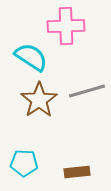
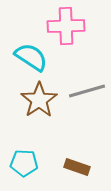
brown rectangle: moved 5 px up; rotated 25 degrees clockwise
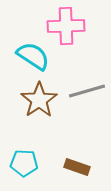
cyan semicircle: moved 2 px right, 1 px up
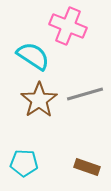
pink cross: moved 2 px right; rotated 24 degrees clockwise
gray line: moved 2 px left, 3 px down
brown rectangle: moved 10 px right
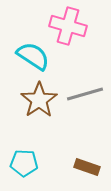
pink cross: rotated 6 degrees counterclockwise
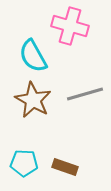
pink cross: moved 2 px right
cyan semicircle: rotated 152 degrees counterclockwise
brown star: moved 6 px left; rotated 9 degrees counterclockwise
brown rectangle: moved 22 px left
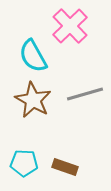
pink cross: rotated 30 degrees clockwise
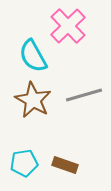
pink cross: moved 2 px left
gray line: moved 1 px left, 1 px down
cyan pentagon: rotated 12 degrees counterclockwise
brown rectangle: moved 2 px up
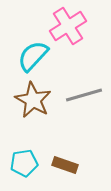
pink cross: rotated 12 degrees clockwise
cyan semicircle: rotated 72 degrees clockwise
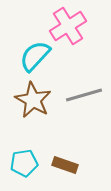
cyan semicircle: moved 2 px right
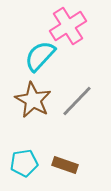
cyan semicircle: moved 5 px right
gray line: moved 7 px left, 6 px down; rotated 30 degrees counterclockwise
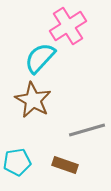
cyan semicircle: moved 2 px down
gray line: moved 10 px right, 29 px down; rotated 30 degrees clockwise
cyan pentagon: moved 7 px left, 1 px up
